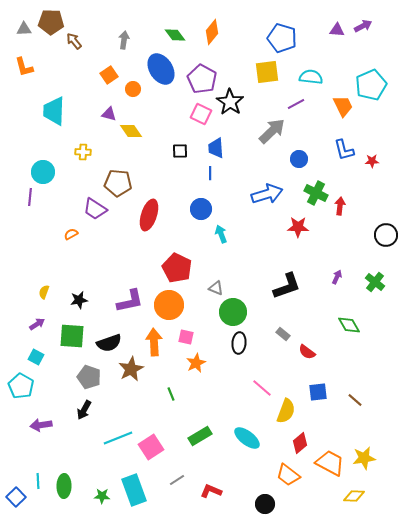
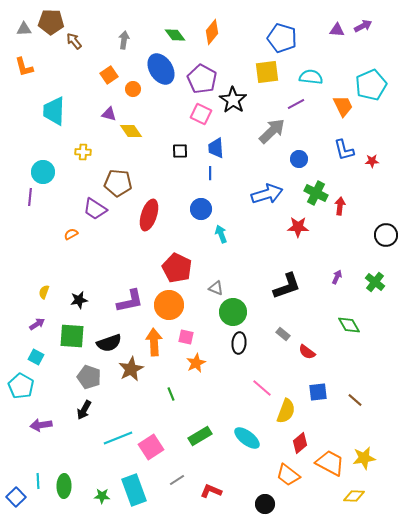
black star at (230, 102): moved 3 px right, 2 px up
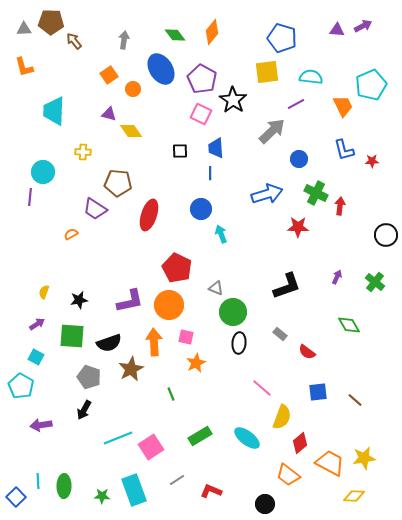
gray rectangle at (283, 334): moved 3 px left
yellow semicircle at (286, 411): moved 4 px left, 6 px down
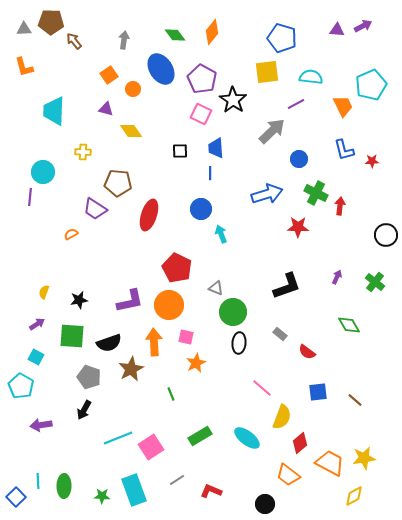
purple triangle at (109, 114): moved 3 px left, 5 px up
yellow diamond at (354, 496): rotated 30 degrees counterclockwise
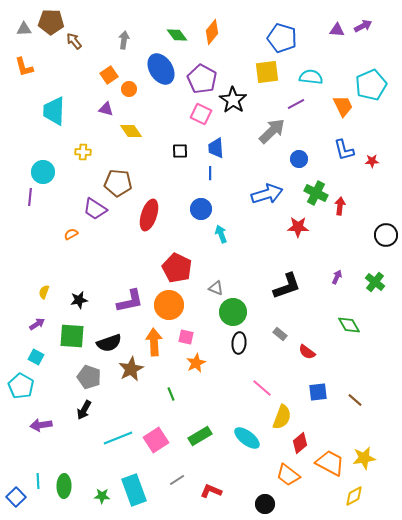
green diamond at (175, 35): moved 2 px right
orange circle at (133, 89): moved 4 px left
pink square at (151, 447): moved 5 px right, 7 px up
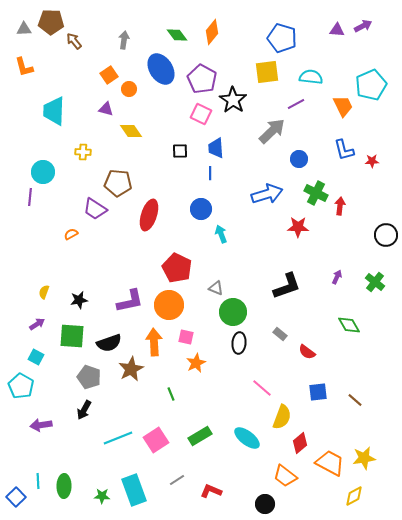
orange trapezoid at (288, 475): moved 3 px left, 1 px down
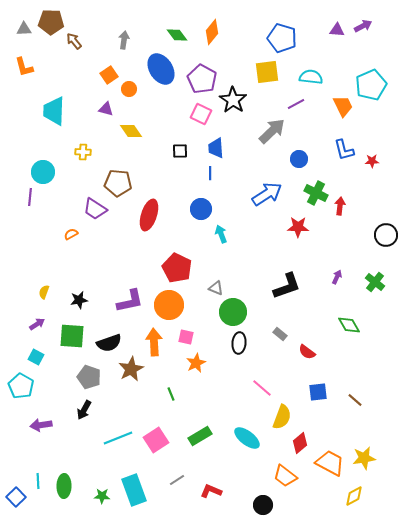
blue arrow at (267, 194): rotated 16 degrees counterclockwise
black circle at (265, 504): moved 2 px left, 1 px down
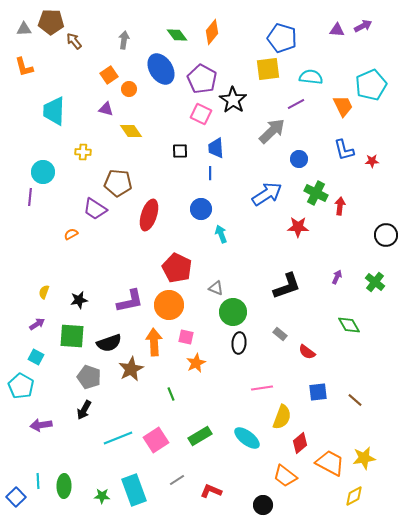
yellow square at (267, 72): moved 1 px right, 3 px up
pink line at (262, 388): rotated 50 degrees counterclockwise
